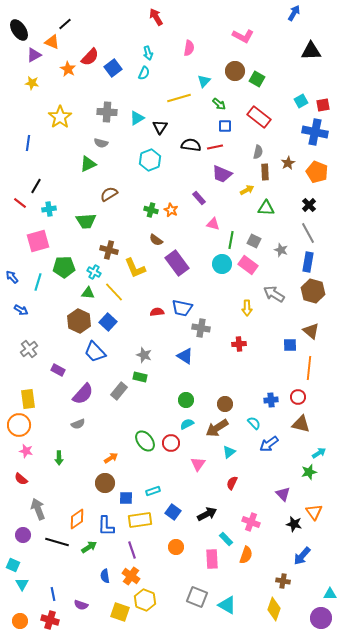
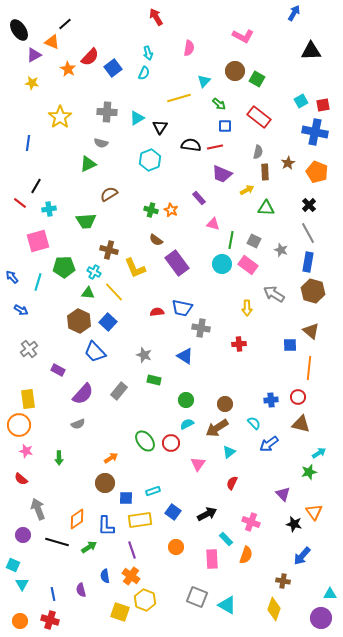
green rectangle at (140, 377): moved 14 px right, 3 px down
purple semicircle at (81, 605): moved 15 px up; rotated 56 degrees clockwise
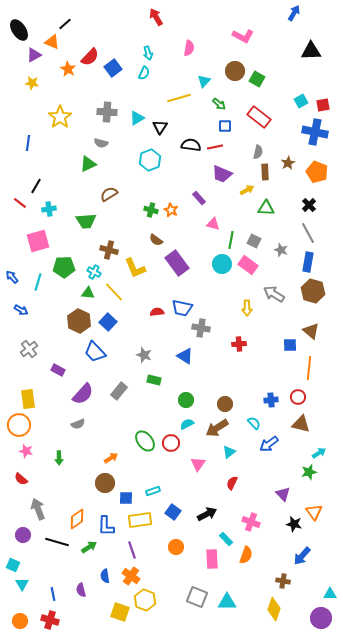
cyan triangle at (227, 605): moved 3 px up; rotated 30 degrees counterclockwise
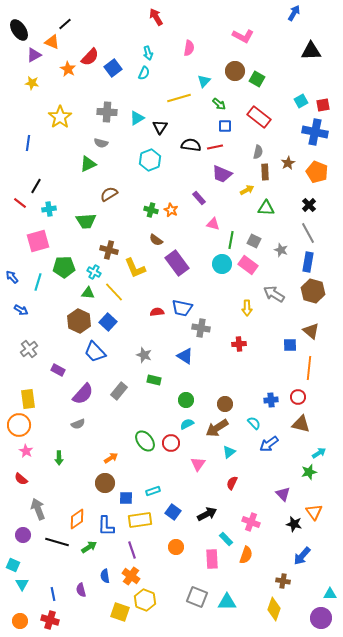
pink star at (26, 451): rotated 16 degrees clockwise
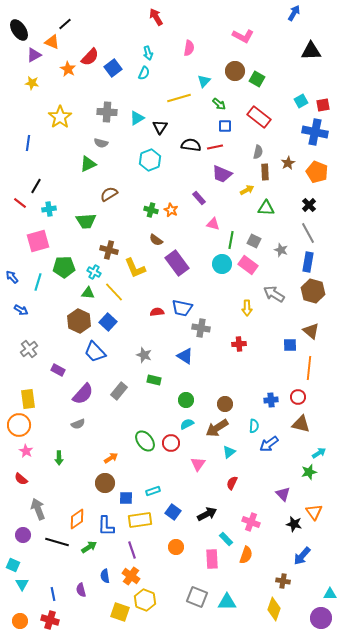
cyan semicircle at (254, 423): moved 3 px down; rotated 48 degrees clockwise
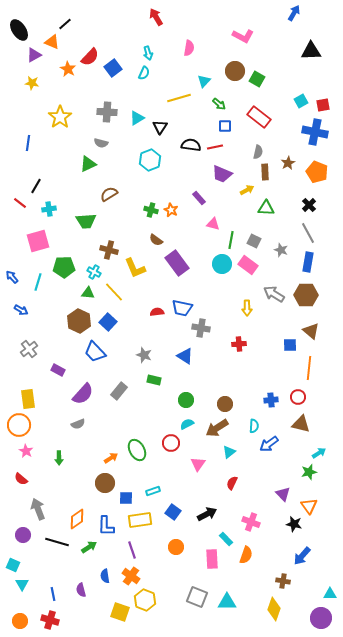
brown hexagon at (313, 291): moved 7 px left, 4 px down; rotated 15 degrees counterclockwise
green ellipse at (145, 441): moved 8 px left, 9 px down; rotated 10 degrees clockwise
orange triangle at (314, 512): moved 5 px left, 6 px up
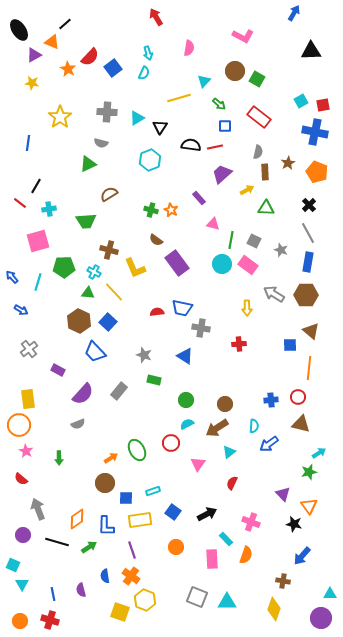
purple trapezoid at (222, 174): rotated 115 degrees clockwise
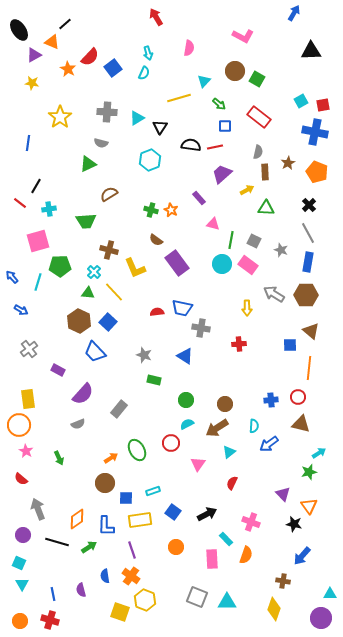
green pentagon at (64, 267): moved 4 px left, 1 px up
cyan cross at (94, 272): rotated 16 degrees clockwise
gray rectangle at (119, 391): moved 18 px down
green arrow at (59, 458): rotated 24 degrees counterclockwise
cyan square at (13, 565): moved 6 px right, 2 px up
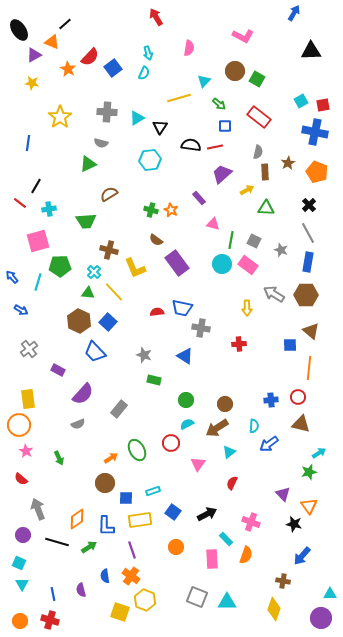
cyan hexagon at (150, 160): rotated 15 degrees clockwise
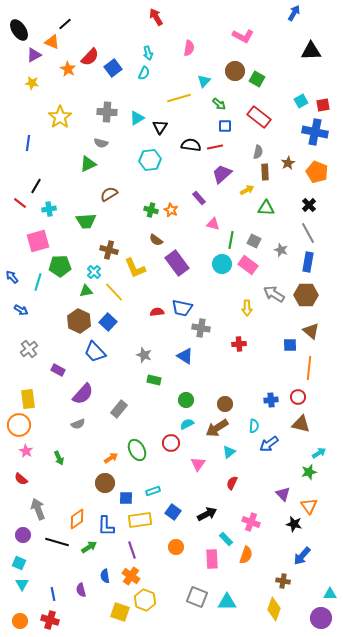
green triangle at (88, 293): moved 2 px left, 2 px up; rotated 16 degrees counterclockwise
